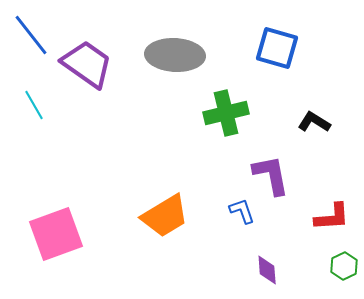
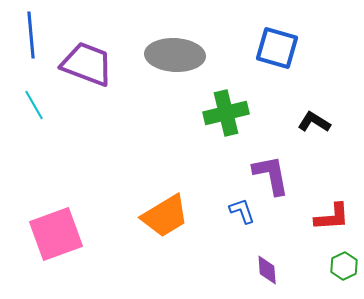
blue line: rotated 33 degrees clockwise
purple trapezoid: rotated 14 degrees counterclockwise
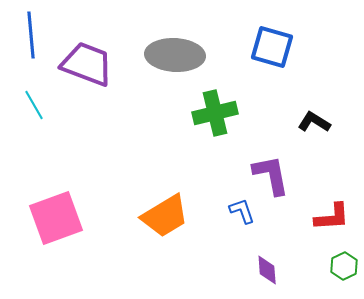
blue square: moved 5 px left, 1 px up
green cross: moved 11 px left
pink square: moved 16 px up
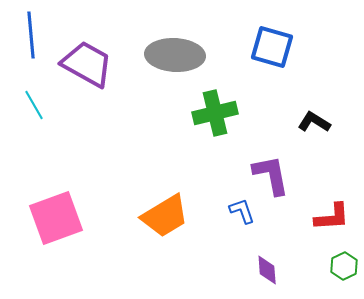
purple trapezoid: rotated 8 degrees clockwise
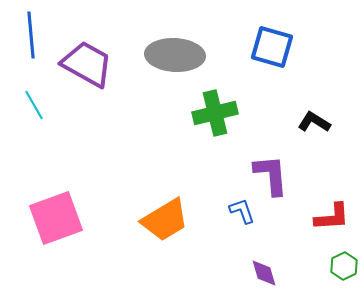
purple L-shape: rotated 6 degrees clockwise
orange trapezoid: moved 4 px down
purple diamond: moved 3 px left, 3 px down; rotated 12 degrees counterclockwise
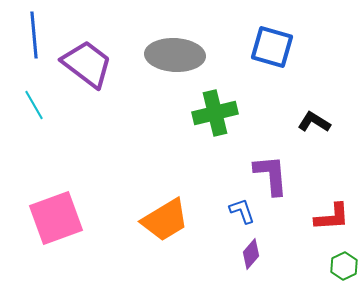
blue line: moved 3 px right
purple trapezoid: rotated 8 degrees clockwise
purple diamond: moved 13 px left, 19 px up; rotated 56 degrees clockwise
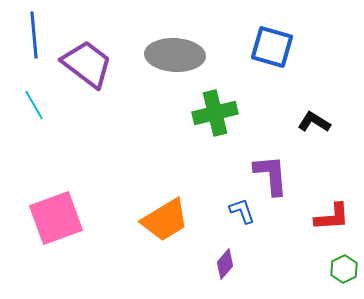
purple diamond: moved 26 px left, 10 px down
green hexagon: moved 3 px down
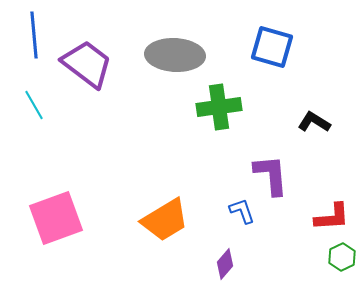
green cross: moved 4 px right, 6 px up; rotated 6 degrees clockwise
green hexagon: moved 2 px left, 12 px up
